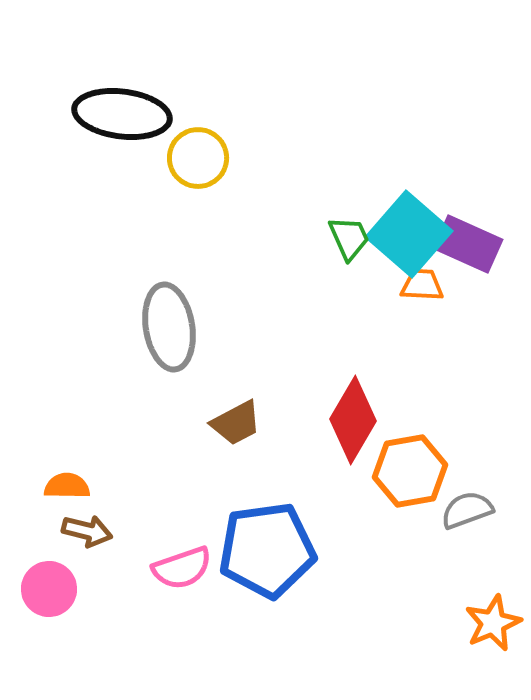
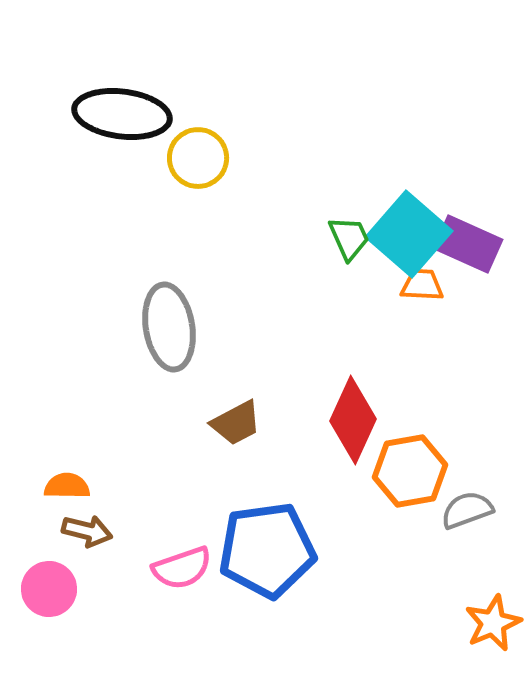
red diamond: rotated 6 degrees counterclockwise
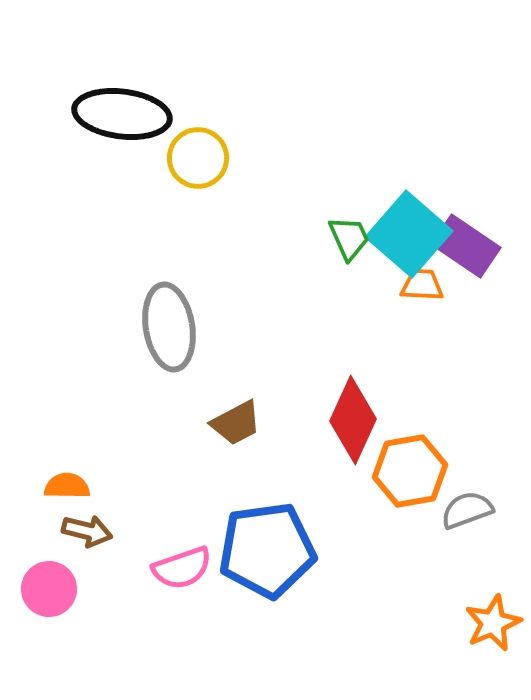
purple rectangle: moved 2 px left, 2 px down; rotated 10 degrees clockwise
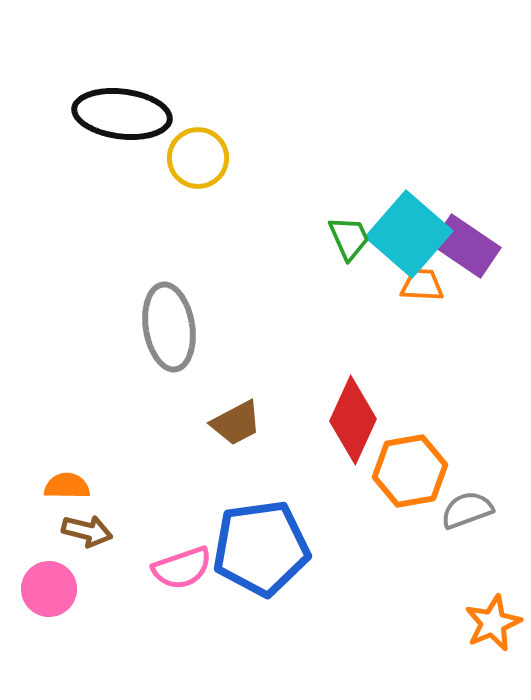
blue pentagon: moved 6 px left, 2 px up
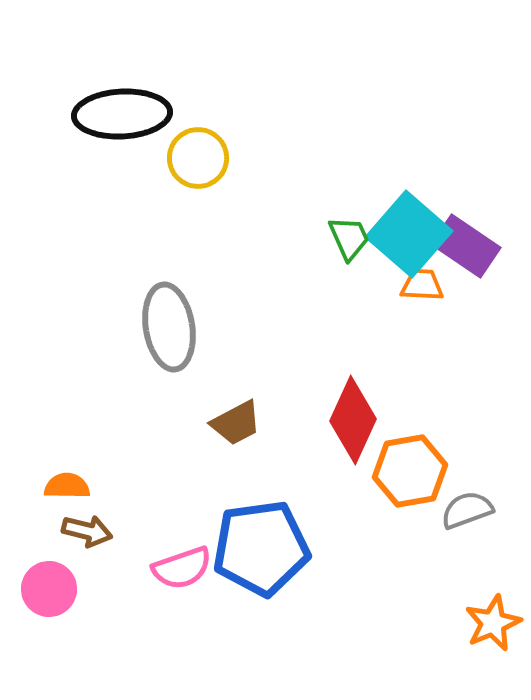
black ellipse: rotated 10 degrees counterclockwise
